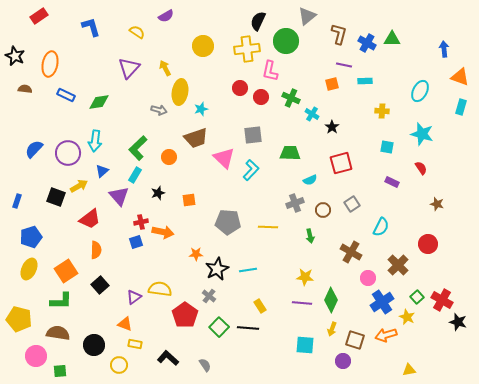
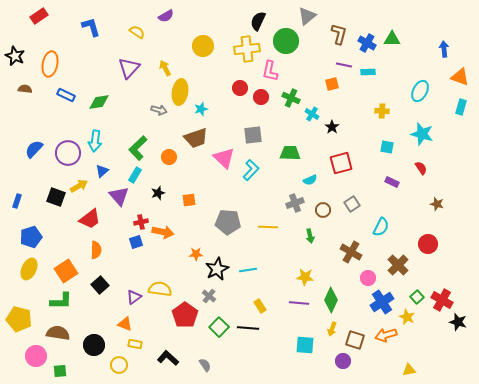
cyan rectangle at (365, 81): moved 3 px right, 9 px up
purple line at (302, 303): moved 3 px left
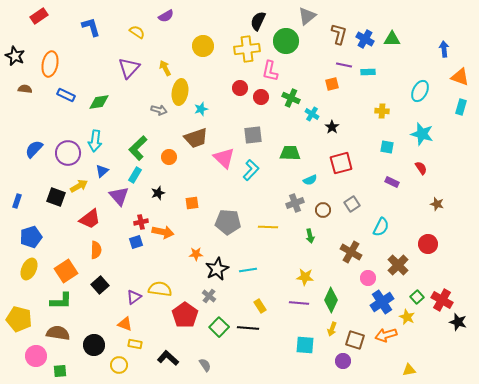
blue cross at (367, 43): moved 2 px left, 4 px up
orange square at (189, 200): moved 3 px right, 3 px down
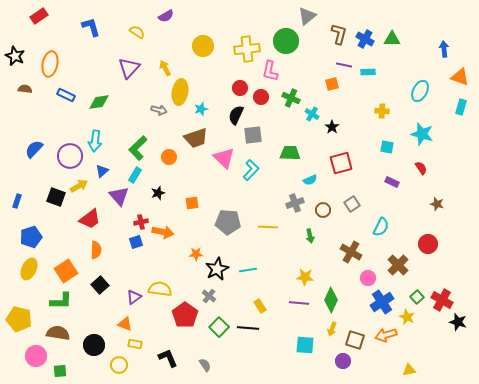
black semicircle at (258, 21): moved 22 px left, 94 px down
purple circle at (68, 153): moved 2 px right, 3 px down
black L-shape at (168, 358): rotated 25 degrees clockwise
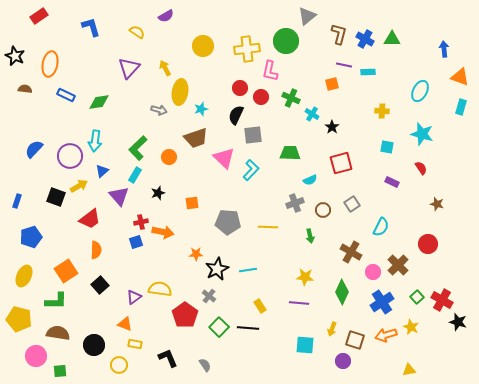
yellow ellipse at (29, 269): moved 5 px left, 7 px down
pink circle at (368, 278): moved 5 px right, 6 px up
green diamond at (331, 300): moved 11 px right, 8 px up
green L-shape at (61, 301): moved 5 px left
yellow star at (407, 317): moved 4 px right, 10 px down
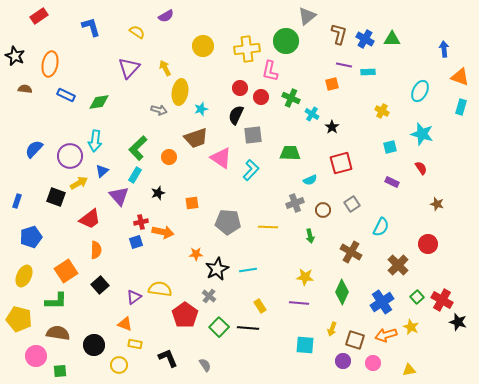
yellow cross at (382, 111): rotated 24 degrees clockwise
cyan square at (387, 147): moved 3 px right; rotated 24 degrees counterclockwise
pink triangle at (224, 158): moved 3 px left; rotated 10 degrees counterclockwise
yellow arrow at (79, 186): moved 3 px up
pink circle at (373, 272): moved 91 px down
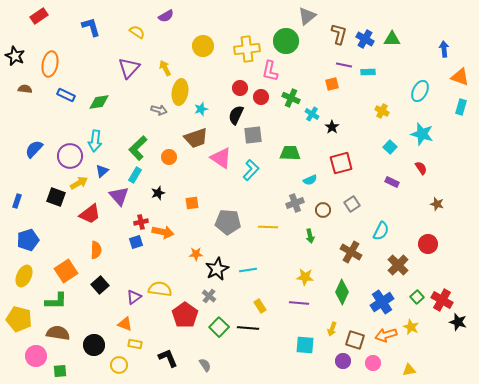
cyan square at (390, 147): rotated 32 degrees counterclockwise
red trapezoid at (90, 219): moved 5 px up
cyan semicircle at (381, 227): moved 4 px down
blue pentagon at (31, 237): moved 3 px left, 3 px down
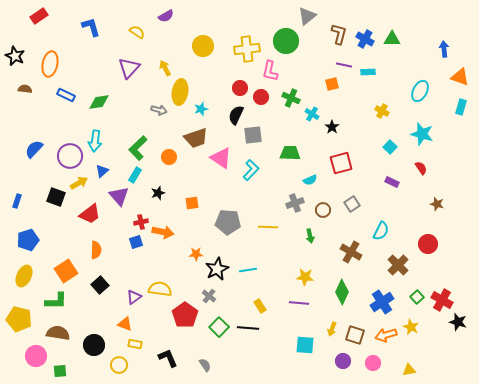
brown square at (355, 340): moved 5 px up
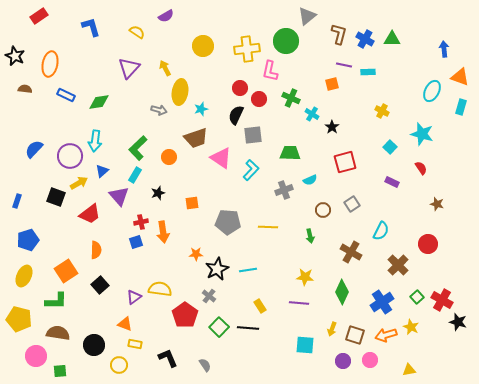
cyan ellipse at (420, 91): moved 12 px right
red circle at (261, 97): moved 2 px left, 2 px down
red square at (341, 163): moved 4 px right, 1 px up
gray cross at (295, 203): moved 11 px left, 13 px up
orange arrow at (163, 232): rotated 70 degrees clockwise
pink circle at (373, 363): moved 3 px left, 3 px up
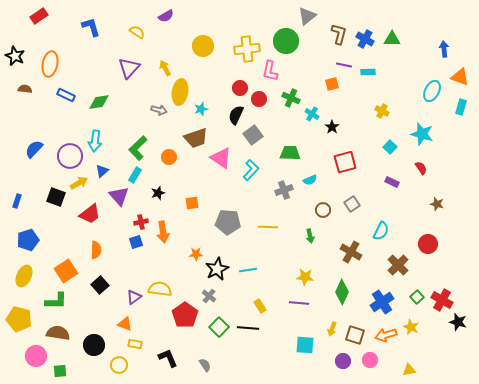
gray square at (253, 135): rotated 30 degrees counterclockwise
